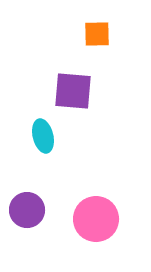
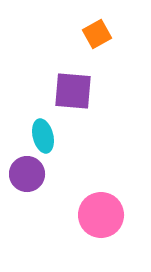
orange square: rotated 28 degrees counterclockwise
purple circle: moved 36 px up
pink circle: moved 5 px right, 4 px up
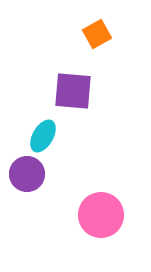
cyan ellipse: rotated 44 degrees clockwise
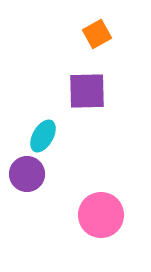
purple square: moved 14 px right; rotated 6 degrees counterclockwise
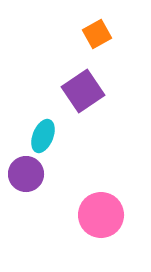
purple square: moved 4 px left; rotated 33 degrees counterclockwise
cyan ellipse: rotated 8 degrees counterclockwise
purple circle: moved 1 px left
